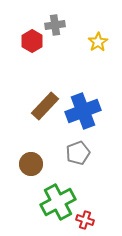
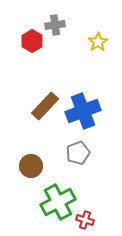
brown circle: moved 2 px down
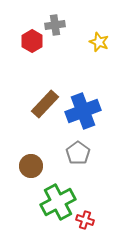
yellow star: moved 1 px right; rotated 18 degrees counterclockwise
brown rectangle: moved 2 px up
gray pentagon: rotated 15 degrees counterclockwise
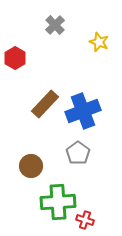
gray cross: rotated 36 degrees counterclockwise
red hexagon: moved 17 px left, 17 px down
green cross: rotated 24 degrees clockwise
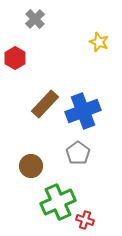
gray cross: moved 20 px left, 6 px up
green cross: rotated 20 degrees counterclockwise
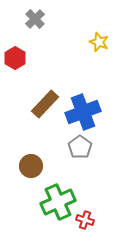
blue cross: moved 1 px down
gray pentagon: moved 2 px right, 6 px up
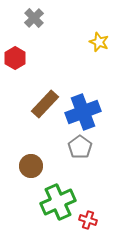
gray cross: moved 1 px left, 1 px up
red cross: moved 3 px right
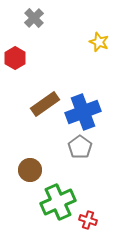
brown rectangle: rotated 12 degrees clockwise
brown circle: moved 1 px left, 4 px down
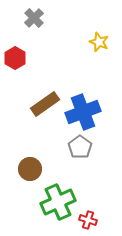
brown circle: moved 1 px up
